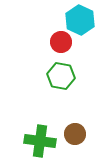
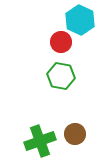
green cross: rotated 28 degrees counterclockwise
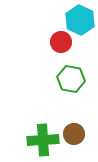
green hexagon: moved 10 px right, 3 px down
brown circle: moved 1 px left
green cross: moved 3 px right, 1 px up; rotated 16 degrees clockwise
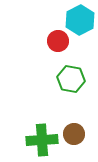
cyan hexagon: rotated 8 degrees clockwise
red circle: moved 3 px left, 1 px up
green cross: moved 1 px left
